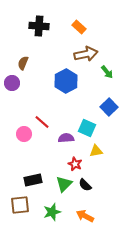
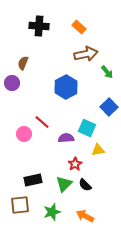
blue hexagon: moved 6 px down
yellow triangle: moved 2 px right, 1 px up
red star: rotated 16 degrees clockwise
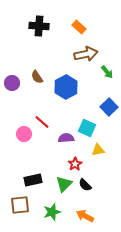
brown semicircle: moved 14 px right, 14 px down; rotated 56 degrees counterclockwise
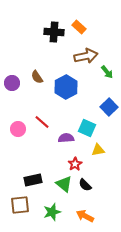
black cross: moved 15 px right, 6 px down
brown arrow: moved 2 px down
pink circle: moved 6 px left, 5 px up
green triangle: rotated 36 degrees counterclockwise
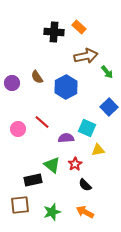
green triangle: moved 12 px left, 19 px up
orange arrow: moved 4 px up
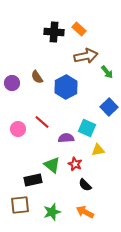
orange rectangle: moved 2 px down
red star: rotated 16 degrees counterclockwise
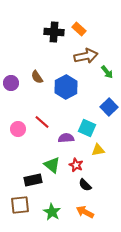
purple circle: moved 1 px left
red star: moved 1 px right, 1 px down
green star: rotated 24 degrees counterclockwise
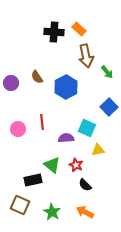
brown arrow: rotated 90 degrees clockwise
red line: rotated 42 degrees clockwise
brown square: rotated 30 degrees clockwise
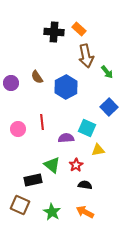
red star: rotated 16 degrees clockwise
black semicircle: rotated 144 degrees clockwise
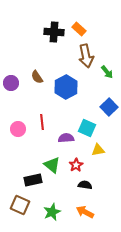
green star: rotated 18 degrees clockwise
